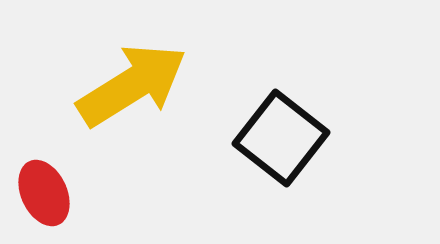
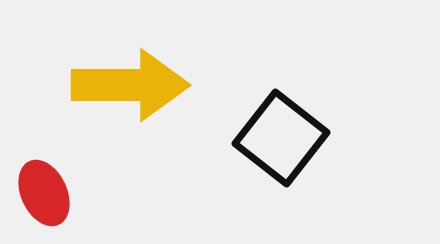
yellow arrow: moved 2 px left; rotated 32 degrees clockwise
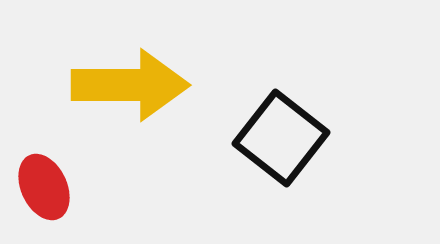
red ellipse: moved 6 px up
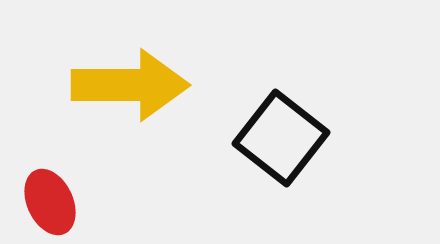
red ellipse: moved 6 px right, 15 px down
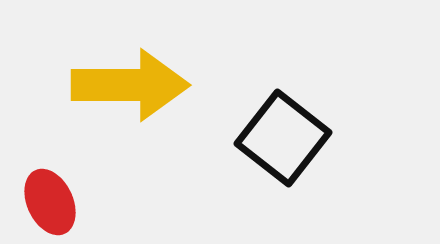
black square: moved 2 px right
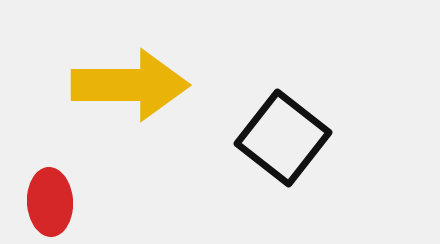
red ellipse: rotated 22 degrees clockwise
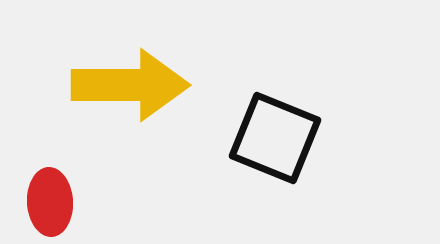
black square: moved 8 px left; rotated 16 degrees counterclockwise
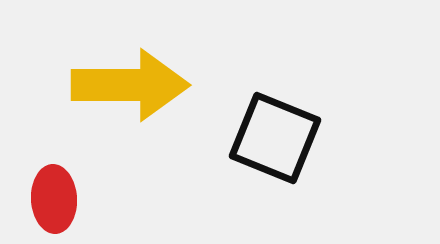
red ellipse: moved 4 px right, 3 px up
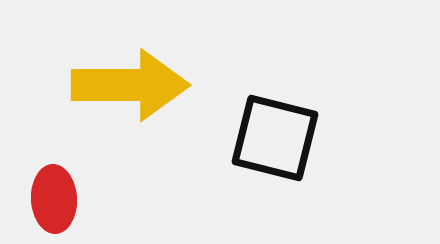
black square: rotated 8 degrees counterclockwise
